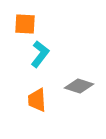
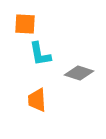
cyan L-shape: rotated 132 degrees clockwise
gray diamond: moved 13 px up
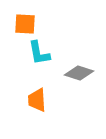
cyan L-shape: moved 1 px left, 1 px up
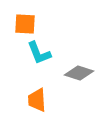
cyan L-shape: rotated 12 degrees counterclockwise
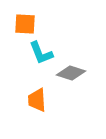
cyan L-shape: moved 2 px right
gray diamond: moved 8 px left
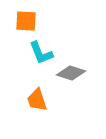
orange square: moved 1 px right, 3 px up
orange trapezoid: rotated 15 degrees counterclockwise
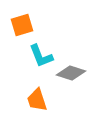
orange square: moved 4 px left, 4 px down; rotated 20 degrees counterclockwise
cyan L-shape: moved 3 px down
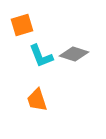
gray diamond: moved 3 px right, 19 px up
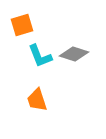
cyan L-shape: moved 1 px left
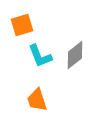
gray diamond: moved 1 px right, 1 px down; rotated 56 degrees counterclockwise
